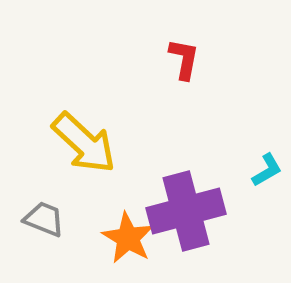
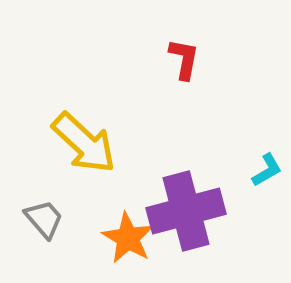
gray trapezoid: rotated 27 degrees clockwise
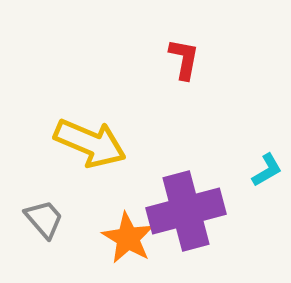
yellow arrow: moved 6 px right; rotated 20 degrees counterclockwise
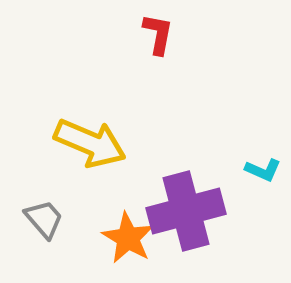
red L-shape: moved 26 px left, 25 px up
cyan L-shape: moved 4 px left; rotated 54 degrees clockwise
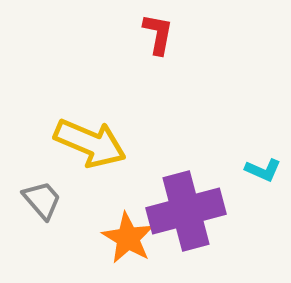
gray trapezoid: moved 2 px left, 19 px up
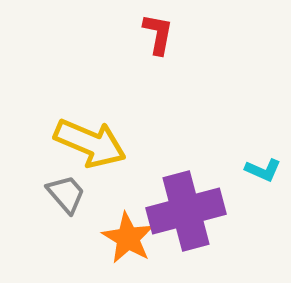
gray trapezoid: moved 24 px right, 6 px up
